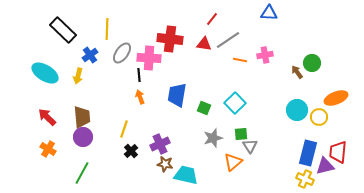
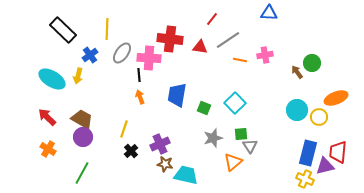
red triangle at (204, 44): moved 4 px left, 3 px down
cyan ellipse at (45, 73): moved 7 px right, 6 px down
brown trapezoid at (82, 117): moved 2 px down; rotated 55 degrees counterclockwise
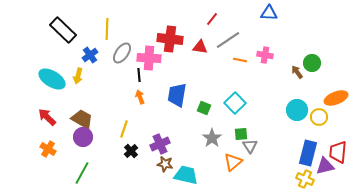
pink cross at (265, 55): rotated 21 degrees clockwise
gray star at (213, 138): moved 1 px left; rotated 18 degrees counterclockwise
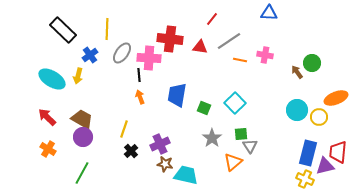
gray line at (228, 40): moved 1 px right, 1 px down
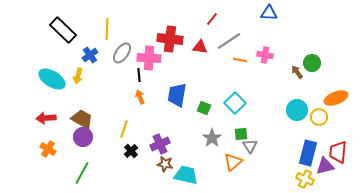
red arrow at (47, 117): moved 1 px left, 1 px down; rotated 48 degrees counterclockwise
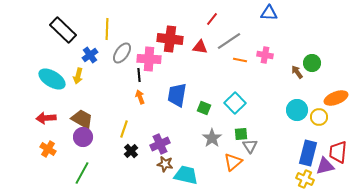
pink cross at (149, 58): moved 1 px down
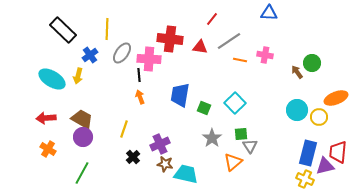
blue trapezoid at (177, 95): moved 3 px right
black cross at (131, 151): moved 2 px right, 6 px down
cyan trapezoid at (186, 175): moved 1 px up
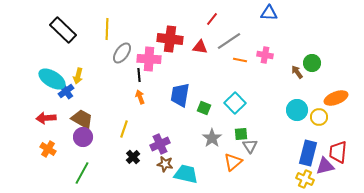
blue cross at (90, 55): moved 24 px left, 36 px down
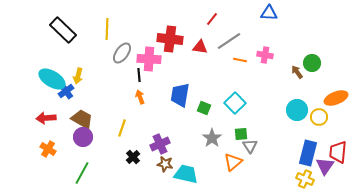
yellow line at (124, 129): moved 2 px left, 1 px up
purple triangle at (325, 166): rotated 42 degrees counterclockwise
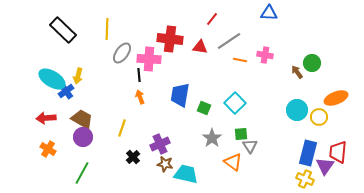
orange triangle at (233, 162): rotated 42 degrees counterclockwise
